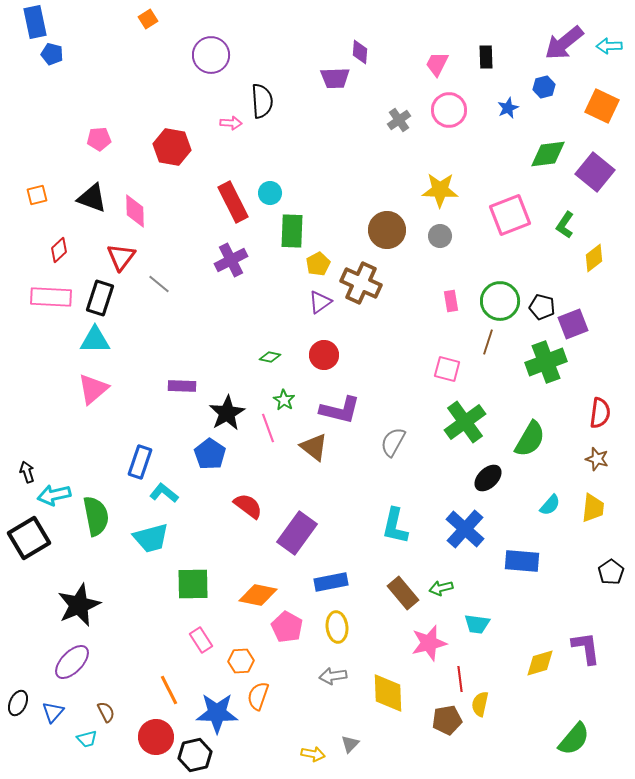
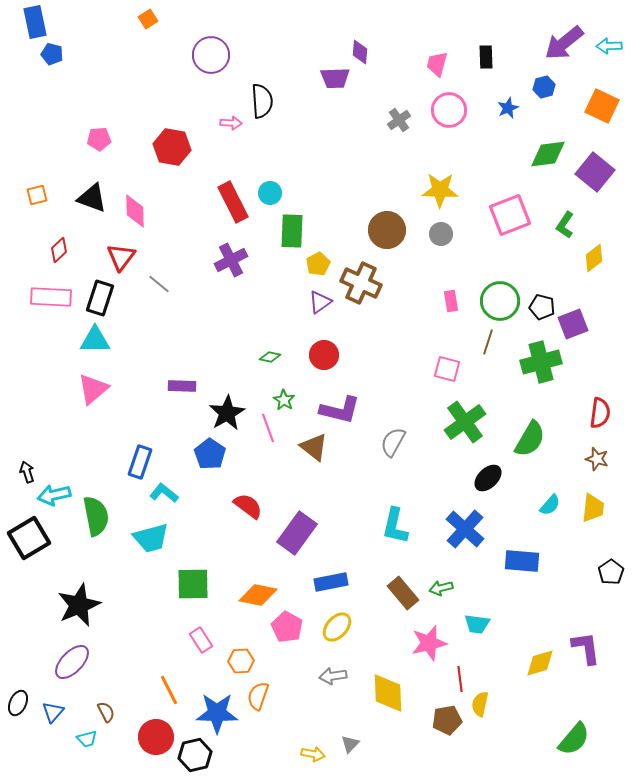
pink trapezoid at (437, 64): rotated 12 degrees counterclockwise
gray circle at (440, 236): moved 1 px right, 2 px up
green cross at (546, 362): moved 5 px left; rotated 6 degrees clockwise
yellow ellipse at (337, 627): rotated 48 degrees clockwise
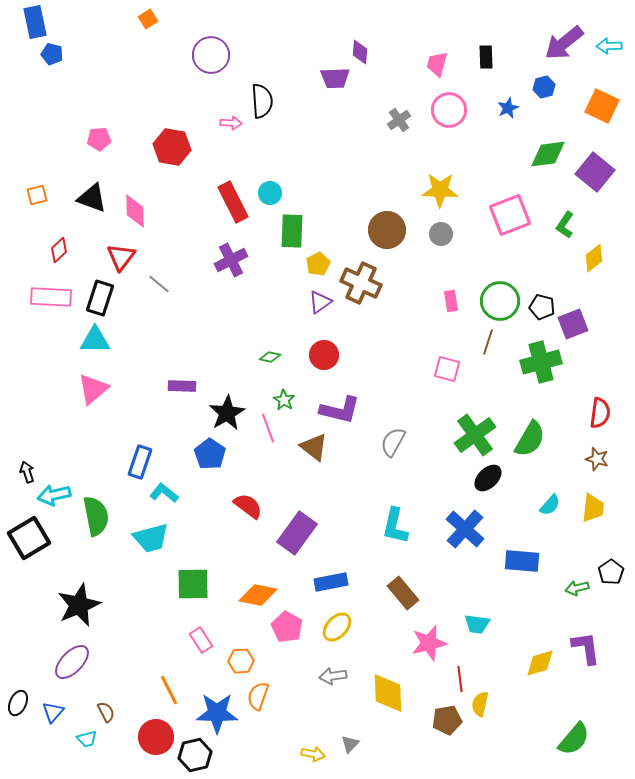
green cross at (465, 422): moved 10 px right, 13 px down
green arrow at (441, 588): moved 136 px right
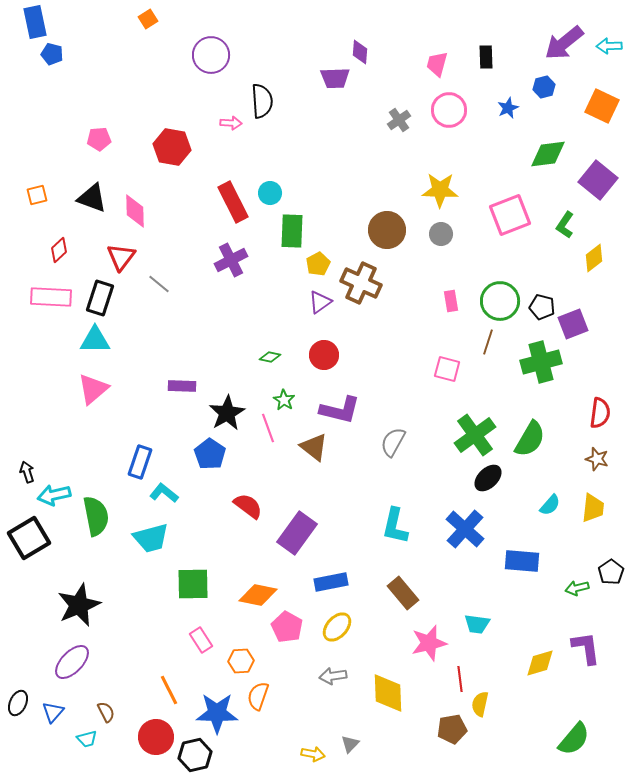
purple square at (595, 172): moved 3 px right, 8 px down
brown pentagon at (447, 720): moved 5 px right, 9 px down
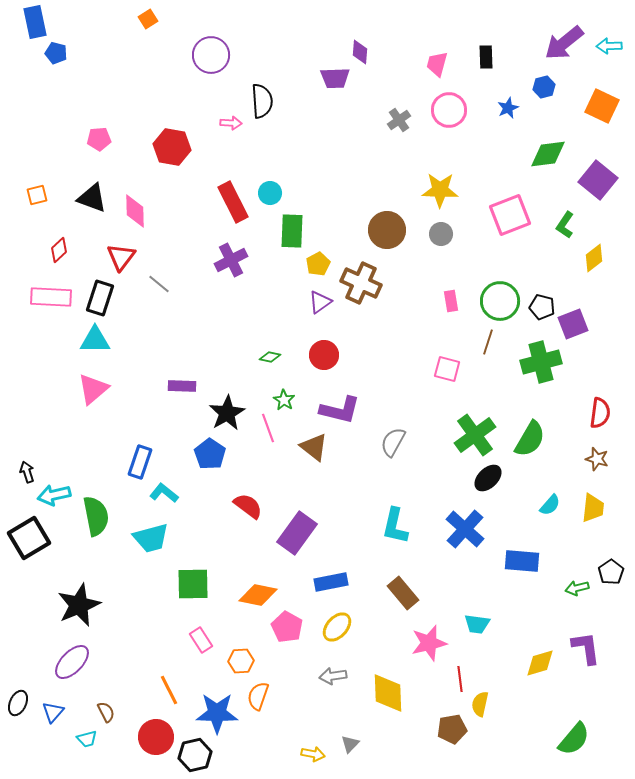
blue pentagon at (52, 54): moved 4 px right, 1 px up
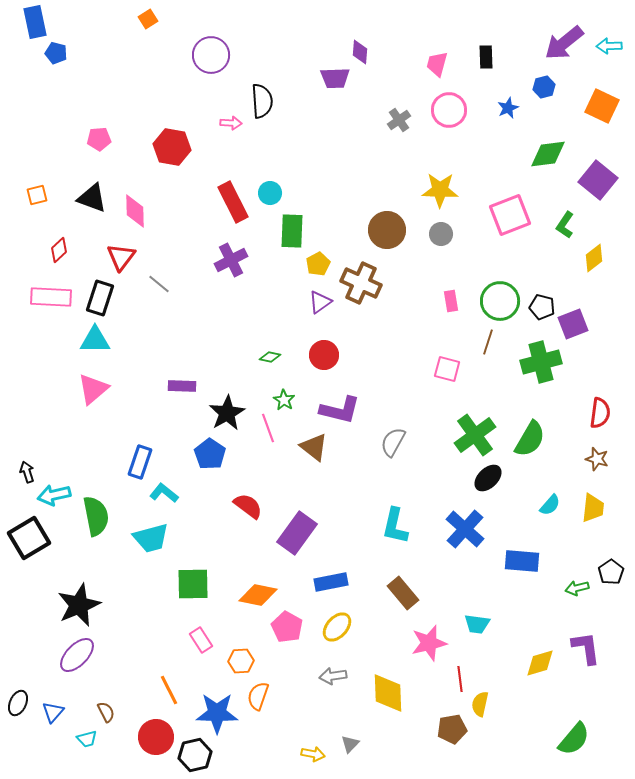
purple ellipse at (72, 662): moved 5 px right, 7 px up
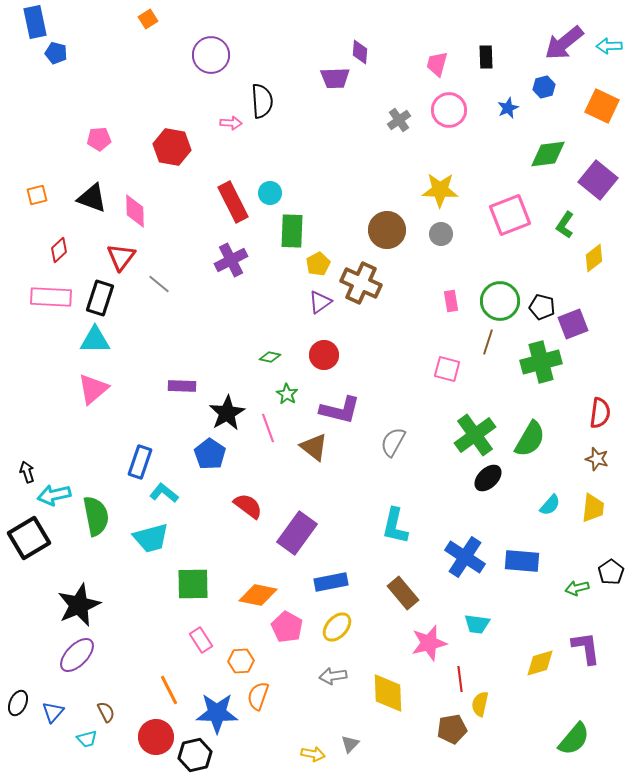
green star at (284, 400): moved 3 px right, 6 px up
blue cross at (465, 529): moved 28 px down; rotated 9 degrees counterclockwise
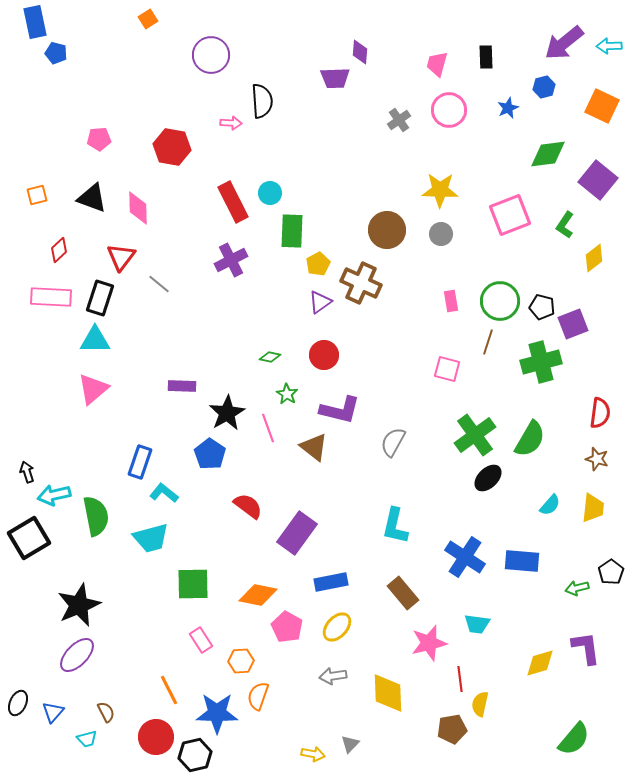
pink diamond at (135, 211): moved 3 px right, 3 px up
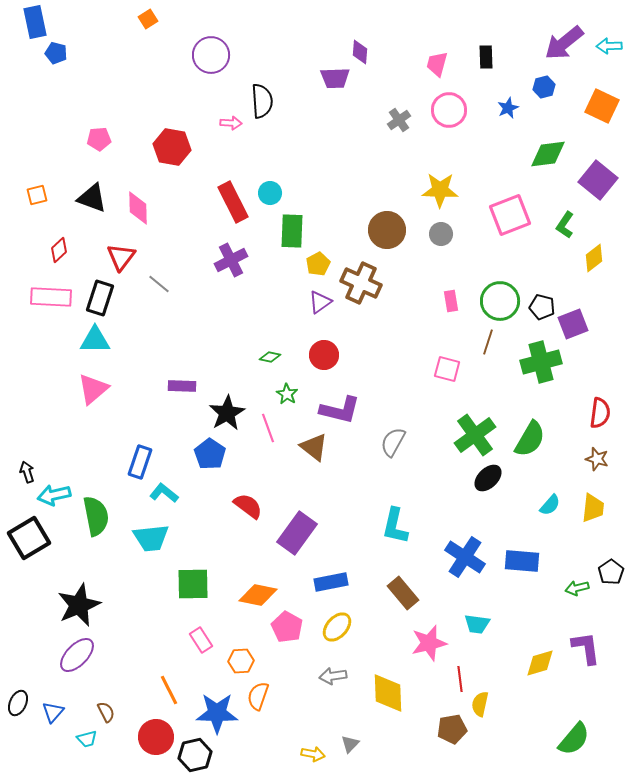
cyan trapezoid at (151, 538): rotated 9 degrees clockwise
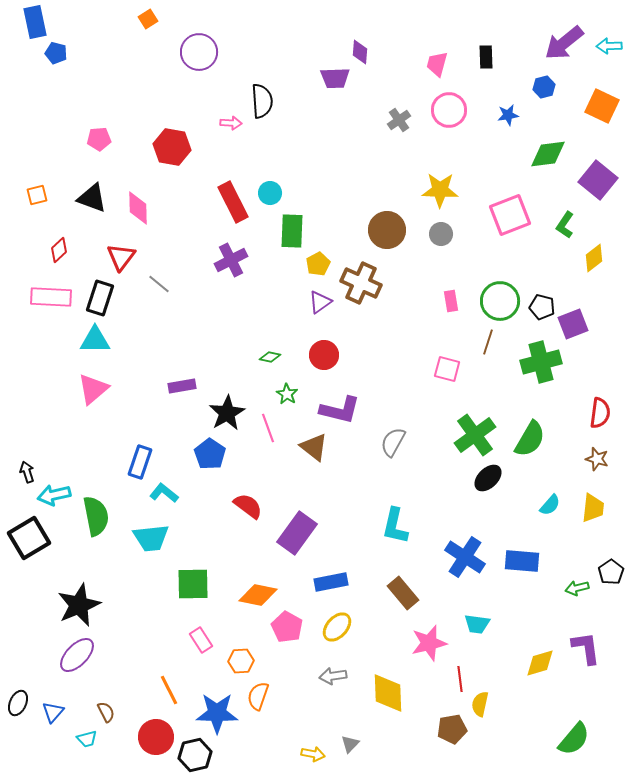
purple circle at (211, 55): moved 12 px left, 3 px up
blue star at (508, 108): moved 7 px down; rotated 15 degrees clockwise
purple rectangle at (182, 386): rotated 12 degrees counterclockwise
